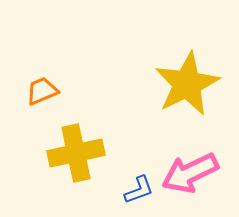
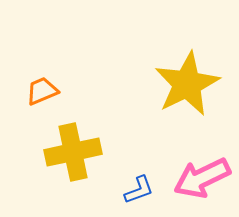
yellow cross: moved 3 px left, 1 px up
pink arrow: moved 12 px right, 5 px down
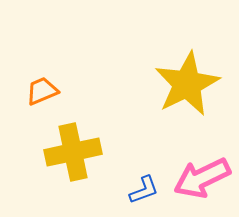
blue L-shape: moved 5 px right
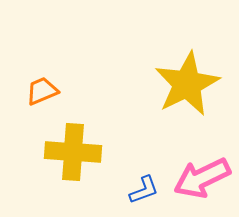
yellow cross: rotated 16 degrees clockwise
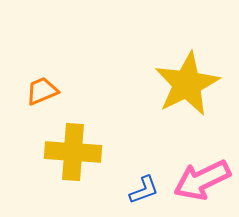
pink arrow: moved 2 px down
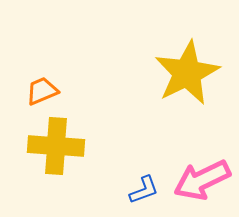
yellow star: moved 11 px up
yellow cross: moved 17 px left, 6 px up
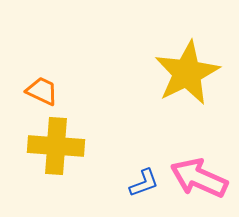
orange trapezoid: rotated 48 degrees clockwise
pink arrow: moved 3 px left, 2 px up; rotated 50 degrees clockwise
blue L-shape: moved 7 px up
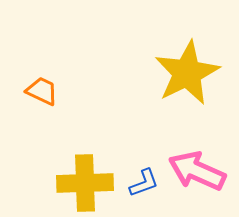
yellow cross: moved 29 px right, 37 px down; rotated 6 degrees counterclockwise
pink arrow: moved 2 px left, 7 px up
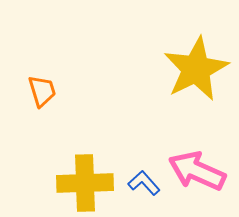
yellow star: moved 9 px right, 4 px up
orange trapezoid: rotated 48 degrees clockwise
blue L-shape: rotated 112 degrees counterclockwise
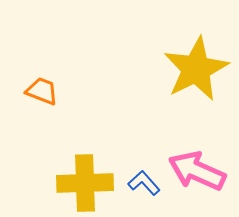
orange trapezoid: rotated 52 degrees counterclockwise
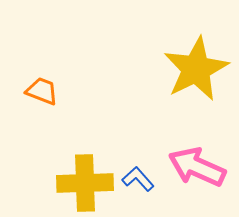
pink arrow: moved 4 px up
blue L-shape: moved 6 px left, 4 px up
